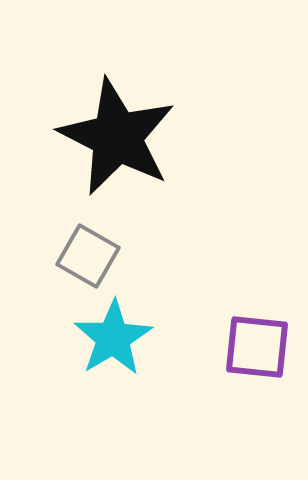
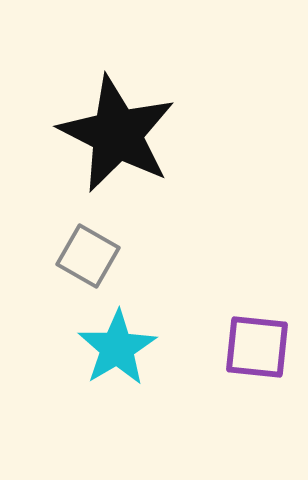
black star: moved 3 px up
cyan star: moved 4 px right, 10 px down
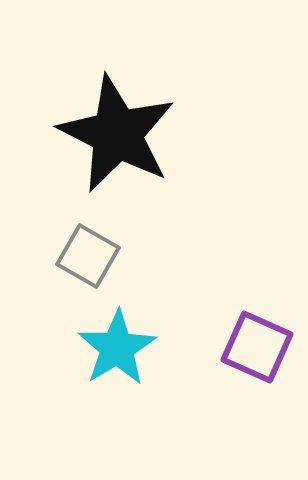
purple square: rotated 18 degrees clockwise
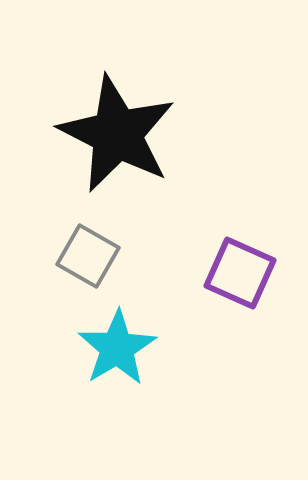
purple square: moved 17 px left, 74 px up
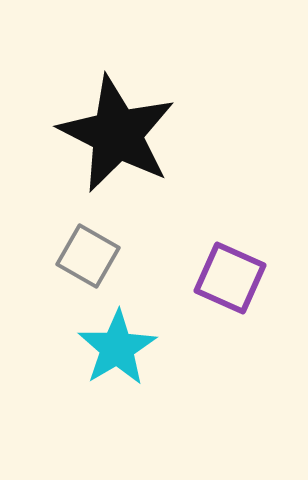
purple square: moved 10 px left, 5 px down
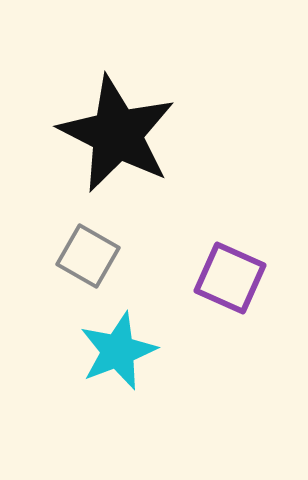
cyan star: moved 1 px right, 3 px down; rotated 10 degrees clockwise
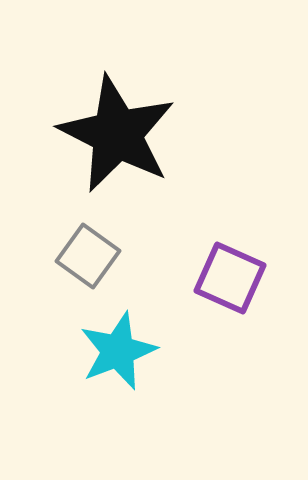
gray square: rotated 6 degrees clockwise
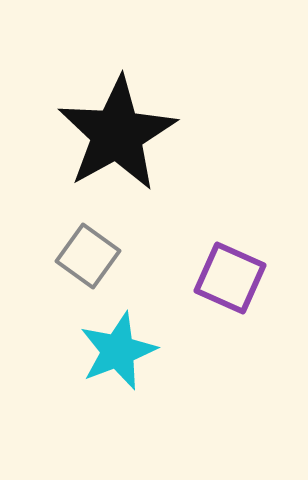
black star: rotated 16 degrees clockwise
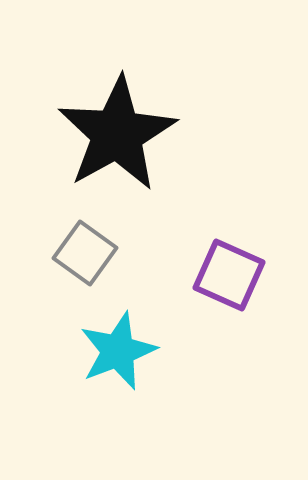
gray square: moved 3 px left, 3 px up
purple square: moved 1 px left, 3 px up
